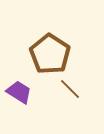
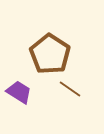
brown line: rotated 10 degrees counterclockwise
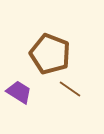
brown pentagon: rotated 12 degrees counterclockwise
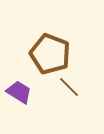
brown line: moved 1 px left, 2 px up; rotated 10 degrees clockwise
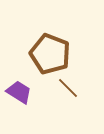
brown line: moved 1 px left, 1 px down
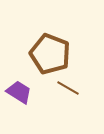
brown line: rotated 15 degrees counterclockwise
